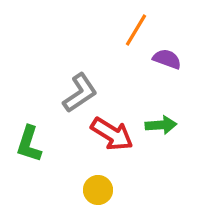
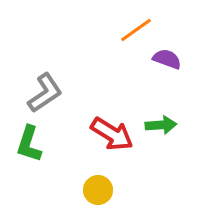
orange line: rotated 24 degrees clockwise
gray L-shape: moved 35 px left
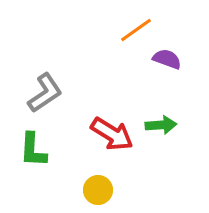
green L-shape: moved 4 px right, 6 px down; rotated 15 degrees counterclockwise
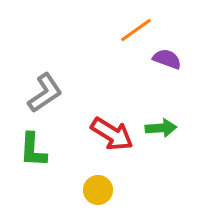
green arrow: moved 3 px down
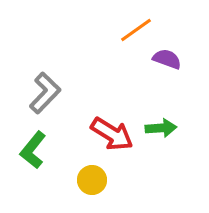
gray L-shape: rotated 12 degrees counterclockwise
green L-shape: rotated 36 degrees clockwise
yellow circle: moved 6 px left, 10 px up
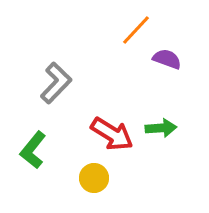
orange line: rotated 12 degrees counterclockwise
gray L-shape: moved 11 px right, 10 px up
yellow circle: moved 2 px right, 2 px up
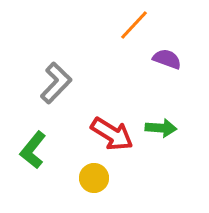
orange line: moved 2 px left, 5 px up
green arrow: rotated 8 degrees clockwise
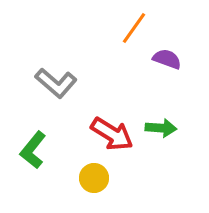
orange line: moved 3 px down; rotated 8 degrees counterclockwise
gray L-shape: rotated 87 degrees clockwise
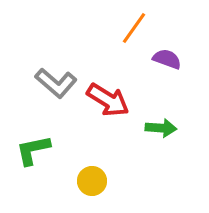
red arrow: moved 4 px left, 34 px up
green L-shape: rotated 39 degrees clockwise
yellow circle: moved 2 px left, 3 px down
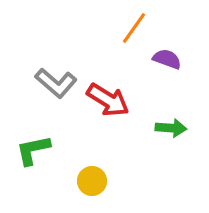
green arrow: moved 10 px right
